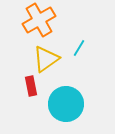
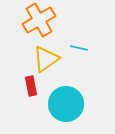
cyan line: rotated 72 degrees clockwise
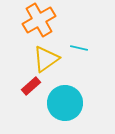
red rectangle: rotated 60 degrees clockwise
cyan circle: moved 1 px left, 1 px up
